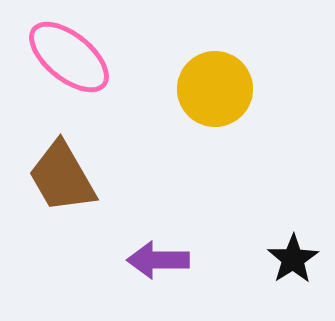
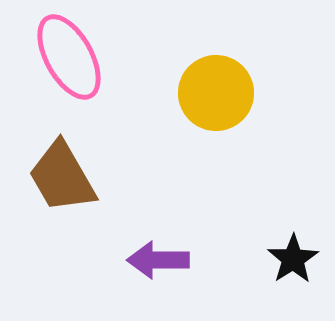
pink ellipse: rotated 22 degrees clockwise
yellow circle: moved 1 px right, 4 px down
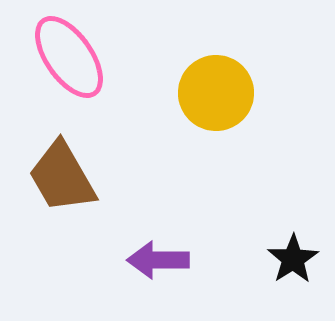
pink ellipse: rotated 6 degrees counterclockwise
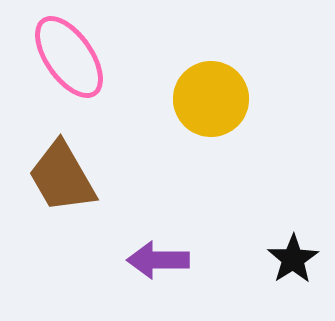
yellow circle: moved 5 px left, 6 px down
